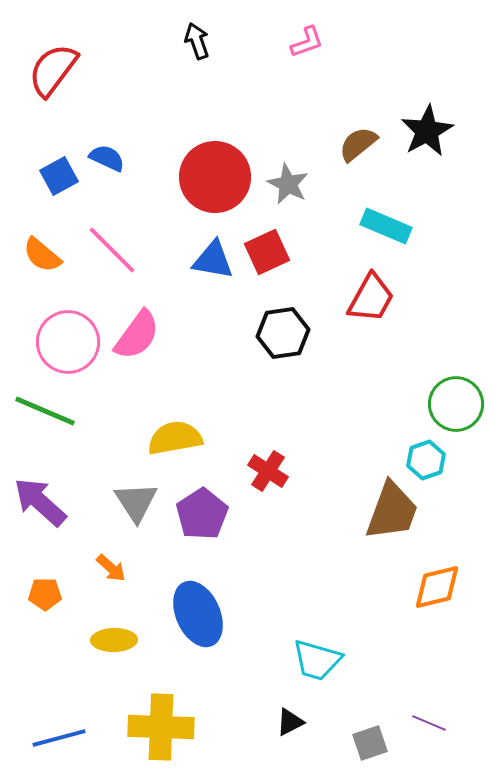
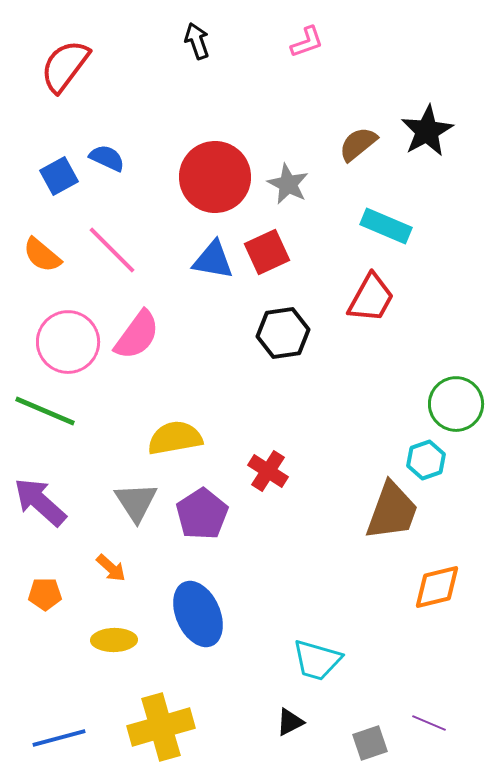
red semicircle: moved 12 px right, 4 px up
yellow cross: rotated 18 degrees counterclockwise
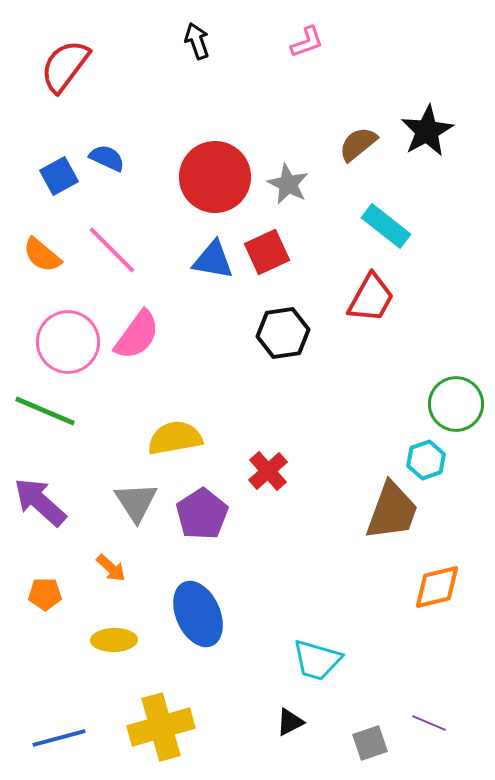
cyan rectangle: rotated 15 degrees clockwise
red cross: rotated 15 degrees clockwise
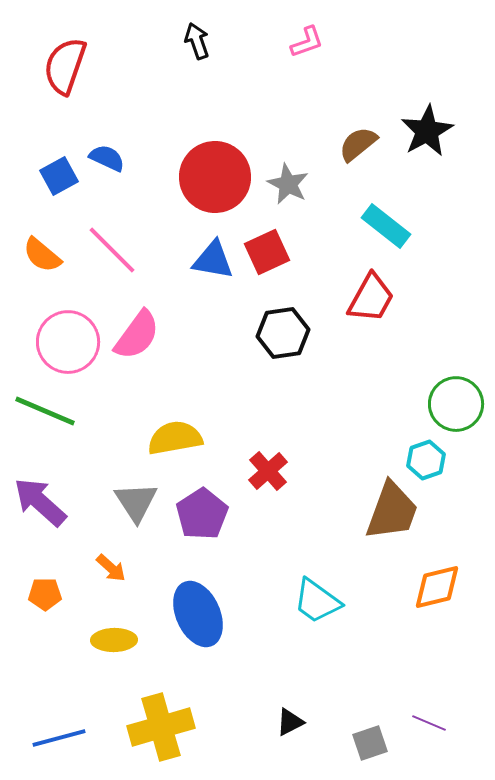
red semicircle: rotated 18 degrees counterclockwise
cyan trapezoid: moved 59 px up; rotated 20 degrees clockwise
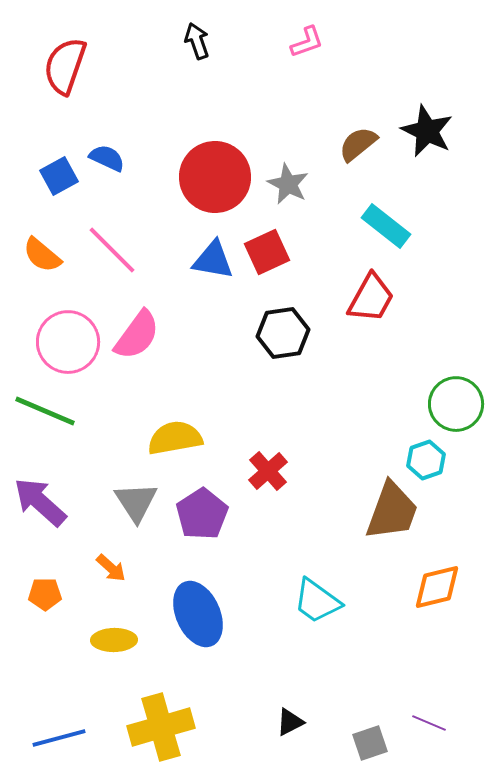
black star: rotated 18 degrees counterclockwise
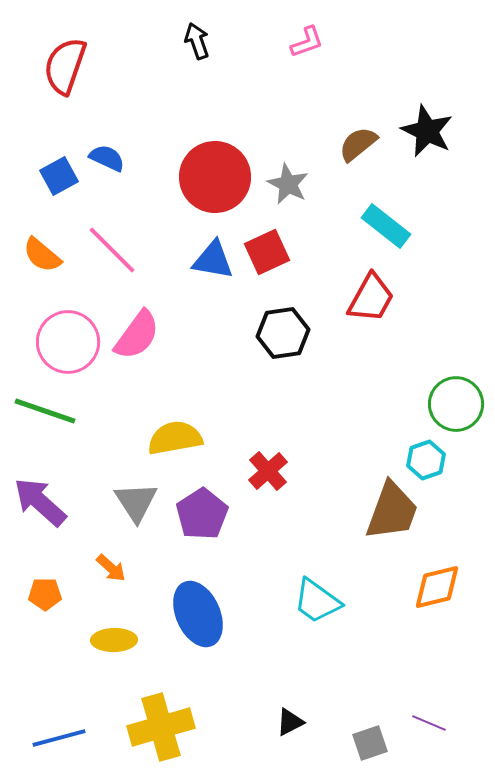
green line: rotated 4 degrees counterclockwise
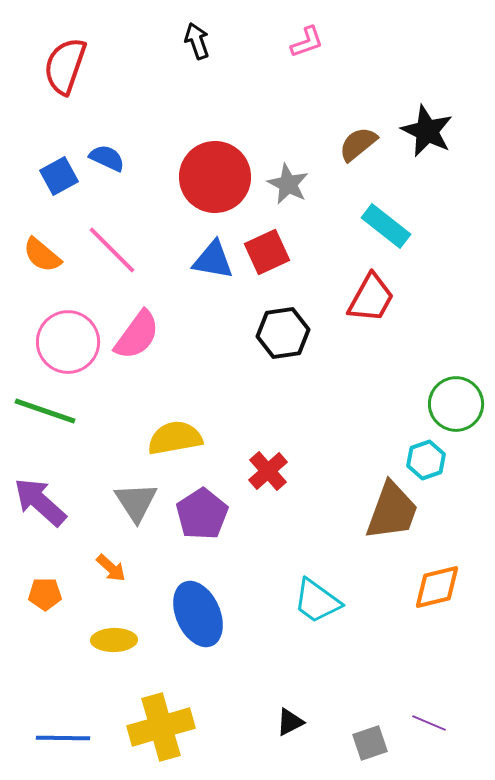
blue line: moved 4 px right; rotated 16 degrees clockwise
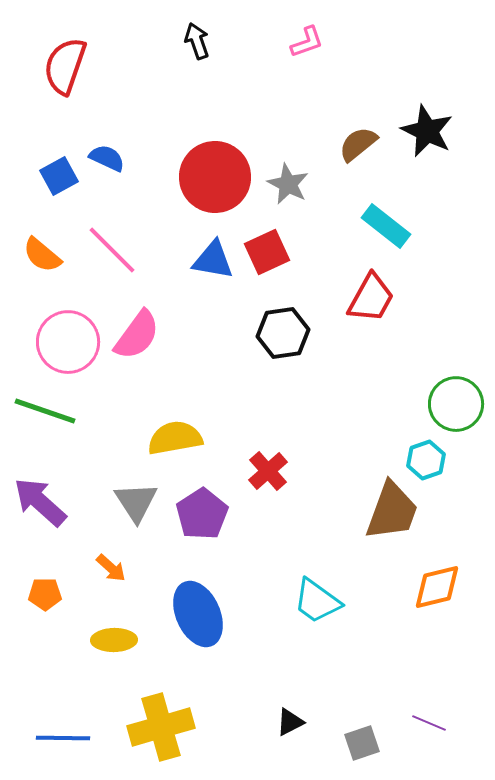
gray square: moved 8 px left
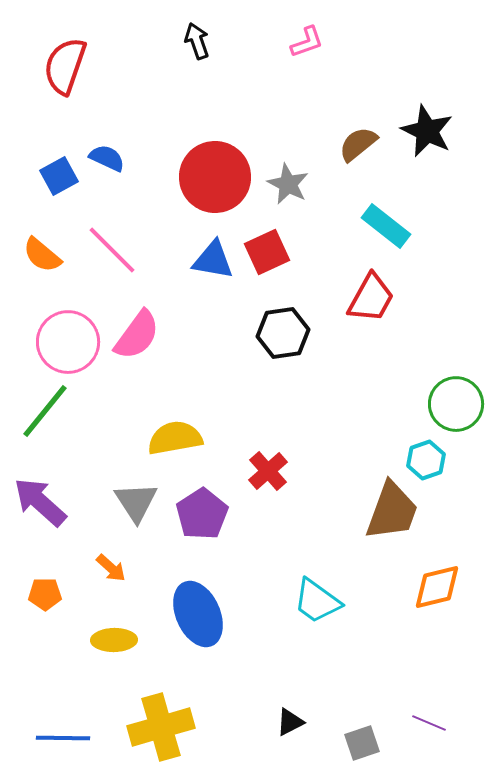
green line: rotated 70 degrees counterclockwise
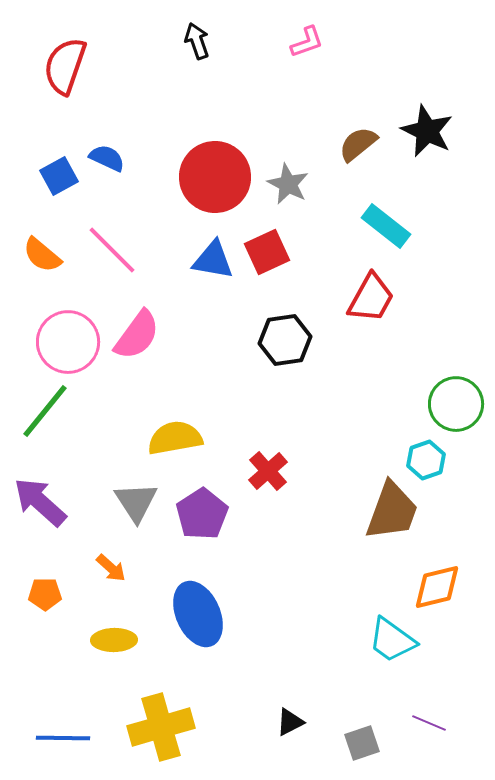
black hexagon: moved 2 px right, 7 px down
cyan trapezoid: moved 75 px right, 39 px down
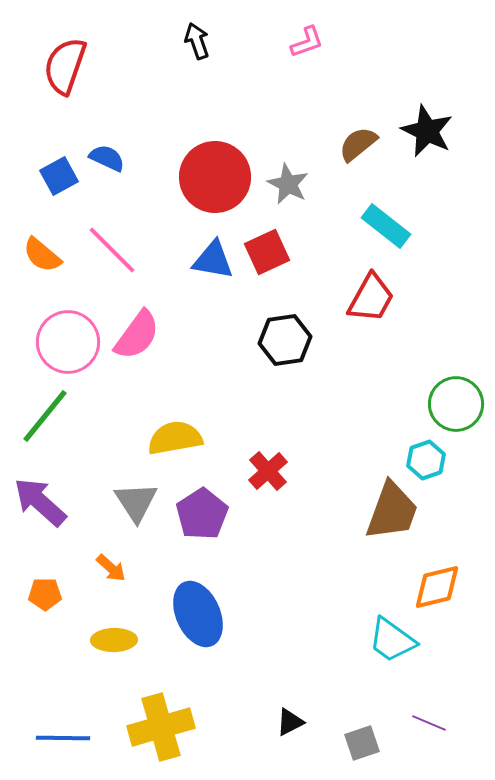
green line: moved 5 px down
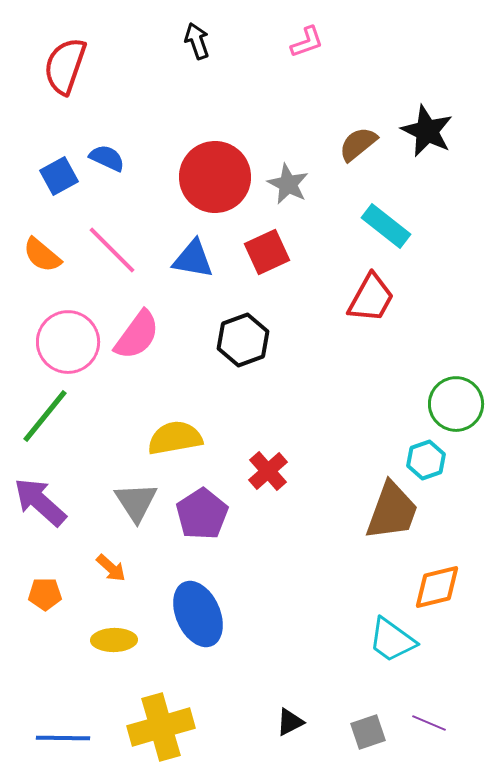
blue triangle: moved 20 px left, 1 px up
black hexagon: moved 42 px left; rotated 12 degrees counterclockwise
gray square: moved 6 px right, 11 px up
